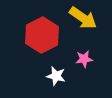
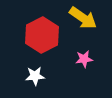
white star: moved 21 px left; rotated 18 degrees counterclockwise
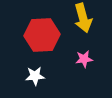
yellow arrow: rotated 40 degrees clockwise
red hexagon: rotated 24 degrees clockwise
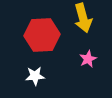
pink star: moved 4 px right; rotated 18 degrees counterclockwise
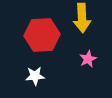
yellow arrow: moved 1 px left; rotated 12 degrees clockwise
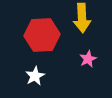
white star: rotated 24 degrees counterclockwise
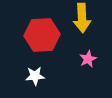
white star: rotated 24 degrees clockwise
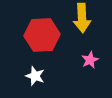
pink star: moved 2 px right, 1 px down
white star: rotated 24 degrees clockwise
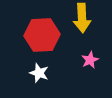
white star: moved 4 px right, 3 px up
